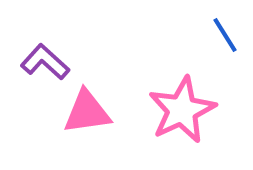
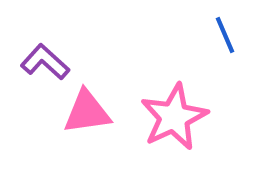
blue line: rotated 9 degrees clockwise
pink star: moved 8 px left, 7 px down
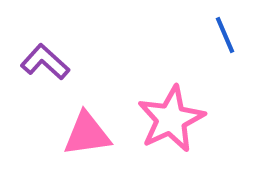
pink triangle: moved 22 px down
pink star: moved 3 px left, 2 px down
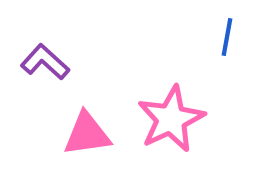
blue line: moved 2 px right, 2 px down; rotated 33 degrees clockwise
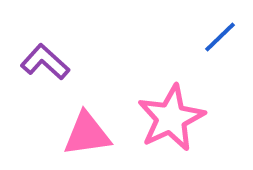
blue line: moved 7 px left; rotated 36 degrees clockwise
pink star: moved 1 px up
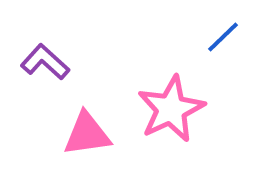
blue line: moved 3 px right
pink star: moved 9 px up
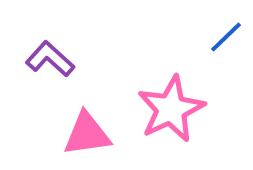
blue line: moved 3 px right
purple L-shape: moved 5 px right, 3 px up
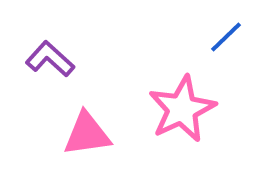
pink star: moved 11 px right
